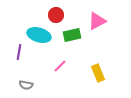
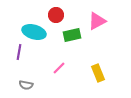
cyan ellipse: moved 5 px left, 3 px up
pink line: moved 1 px left, 2 px down
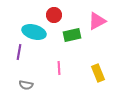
red circle: moved 2 px left
pink line: rotated 48 degrees counterclockwise
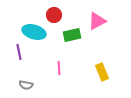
purple line: rotated 21 degrees counterclockwise
yellow rectangle: moved 4 px right, 1 px up
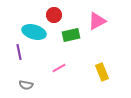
green rectangle: moved 1 px left
pink line: rotated 64 degrees clockwise
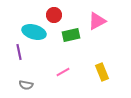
pink line: moved 4 px right, 4 px down
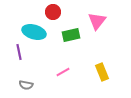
red circle: moved 1 px left, 3 px up
pink triangle: rotated 24 degrees counterclockwise
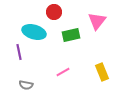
red circle: moved 1 px right
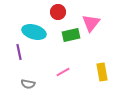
red circle: moved 4 px right
pink triangle: moved 6 px left, 2 px down
yellow rectangle: rotated 12 degrees clockwise
gray semicircle: moved 2 px right, 1 px up
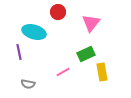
green rectangle: moved 15 px right, 19 px down; rotated 12 degrees counterclockwise
